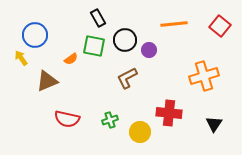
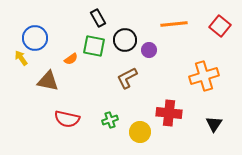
blue circle: moved 3 px down
brown triangle: moved 1 px right; rotated 35 degrees clockwise
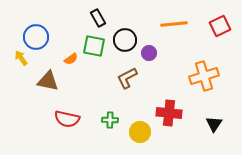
red square: rotated 25 degrees clockwise
blue circle: moved 1 px right, 1 px up
purple circle: moved 3 px down
green cross: rotated 21 degrees clockwise
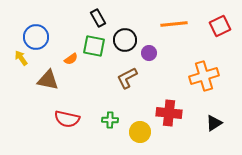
brown triangle: moved 1 px up
black triangle: moved 1 px up; rotated 24 degrees clockwise
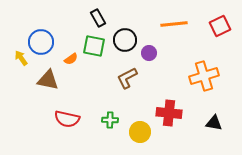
blue circle: moved 5 px right, 5 px down
black triangle: rotated 42 degrees clockwise
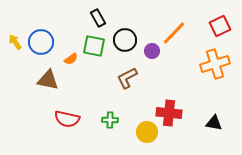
orange line: moved 9 px down; rotated 40 degrees counterclockwise
purple circle: moved 3 px right, 2 px up
yellow arrow: moved 6 px left, 16 px up
orange cross: moved 11 px right, 12 px up
yellow circle: moved 7 px right
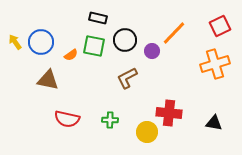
black rectangle: rotated 48 degrees counterclockwise
orange semicircle: moved 4 px up
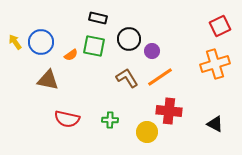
orange line: moved 14 px left, 44 px down; rotated 12 degrees clockwise
black circle: moved 4 px right, 1 px up
brown L-shape: rotated 85 degrees clockwise
red cross: moved 2 px up
black triangle: moved 1 px right, 1 px down; rotated 18 degrees clockwise
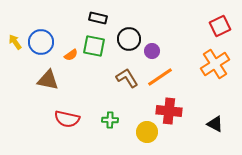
orange cross: rotated 16 degrees counterclockwise
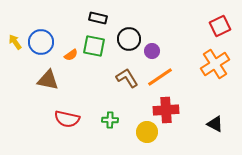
red cross: moved 3 px left, 1 px up; rotated 10 degrees counterclockwise
